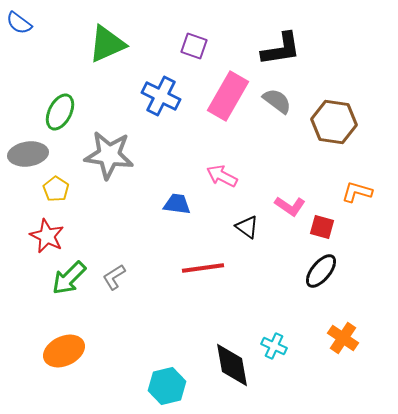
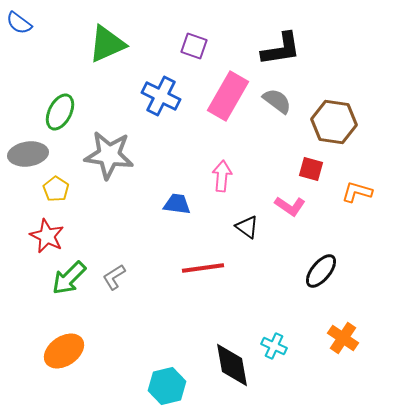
pink arrow: rotated 68 degrees clockwise
red square: moved 11 px left, 58 px up
orange ellipse: rotated 9 degrees counterclockwise
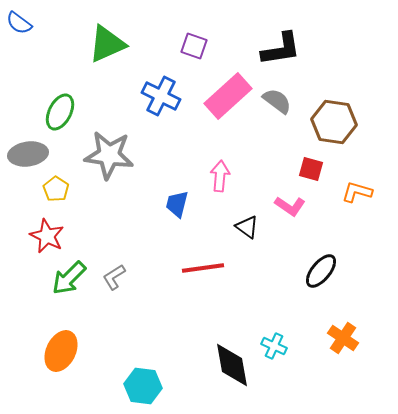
pink rectangle: rotated 18 degrees clockwise
pink arrow: moved 2 px left
blue trapezoid: rotated 84 degrees counterclockwise
orange ellipse: moved 3 px left; rotated 30 degrees counterclockwise
cyan hexagon: moved 24 px left; rotated 21 degrees clockwise
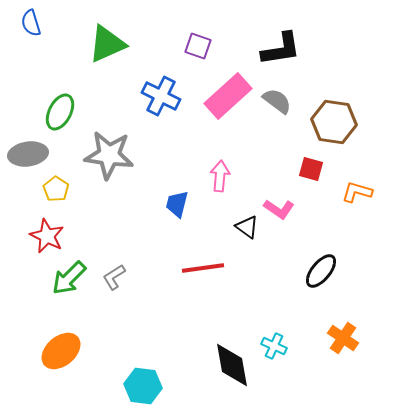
blue semicircle: moved 12 px right; rotated 36 degrees clockwise
purple square: moved 4 px right
pink L-shape: moved 11 px left, 3 px down
orange ellipse: rotated 24 degrees clockwise
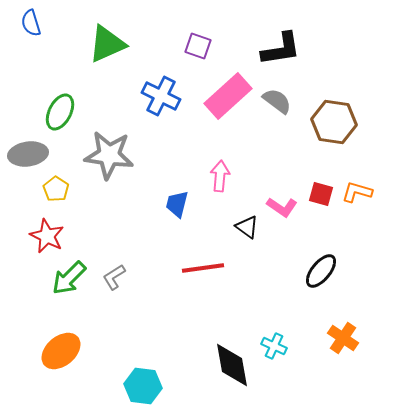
red square: moved 10 px right, 25 px down
pink L-shape: moved 3 px right, 2 px up
